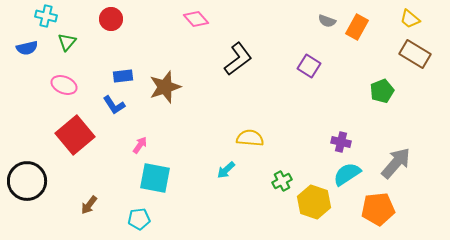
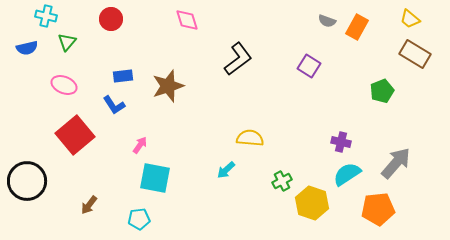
pink diamond: moved 9 px left, 1 px down; rotated 25 degrees clockwise
brown star: moved 3 px right, 1 px up
yellow hexagon: moved 2 px left, 1 px down
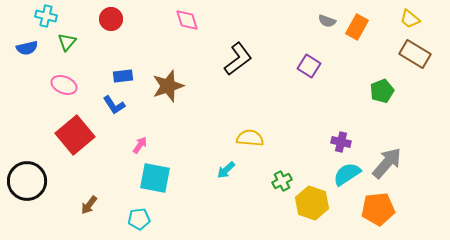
gray arrow: moved 9 px left
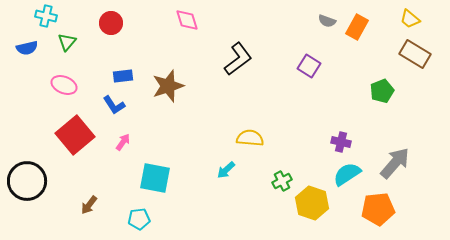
red circle: moved 4 px down
pink arrow: moved 17 px left, 3 px up
gray arrow: moved 8 px right
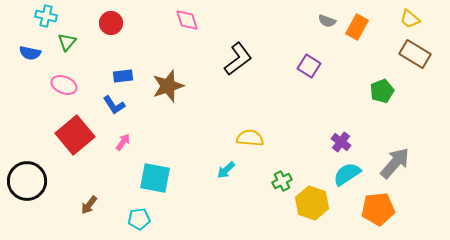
blue semicircle: moved 3 px right, 5 px down; rotated 25 degrees clockwise
purple cross: rotated 24 degrees clockwise
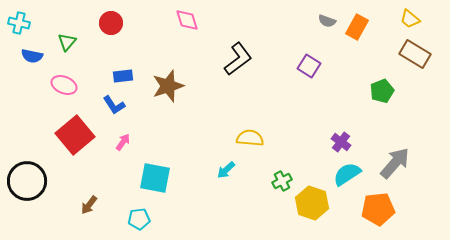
cyan cross: moved 27 px left, 7 px down
blue semicircle: moved 2 px right, 3 px down
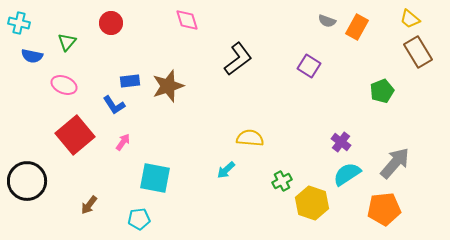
brown rectangle: moved 3 px right, 2 px up; rotated 28 degrees clockwise
blue rectangle: moved 7 px right, 5 px down
orange pentagon: moved 6 px right
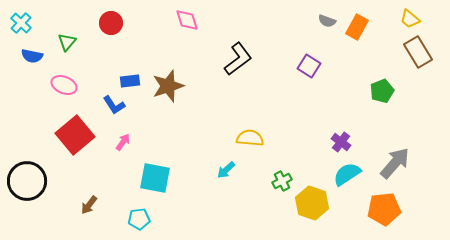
cyan cross: moved 2 px right; rotated 30 degrees clockwise
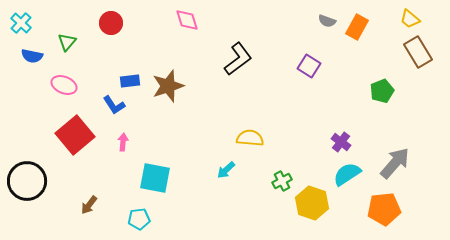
pink arrow: rotated 30 degrees counterclockwise
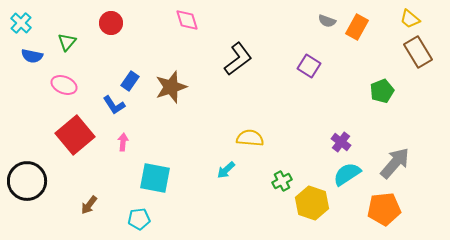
blue rectangle: rotated 48 degrees counterclockwise
brown star: moved 3 px right, 1 px down
